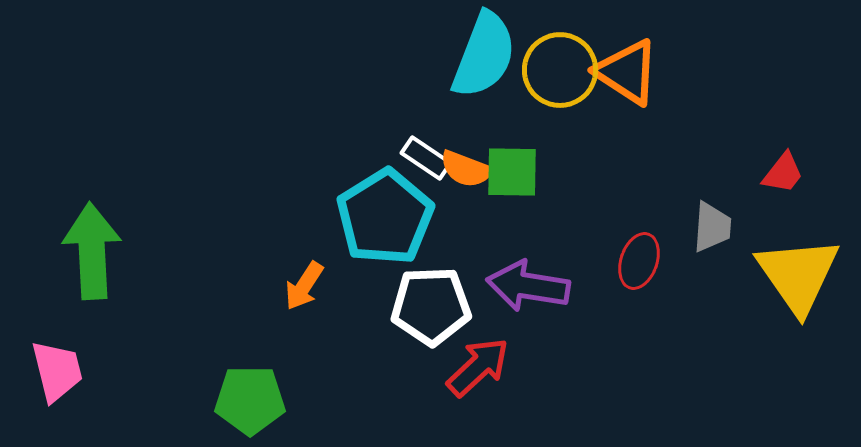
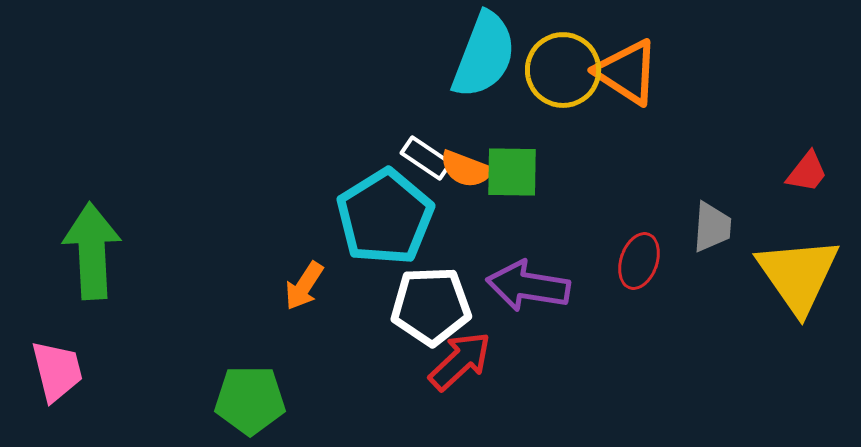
yellow circle: moved 3 px right
red trapezoid: moved 24 px right, 1 px up
red arrow: moved 18 px left, 6 px up
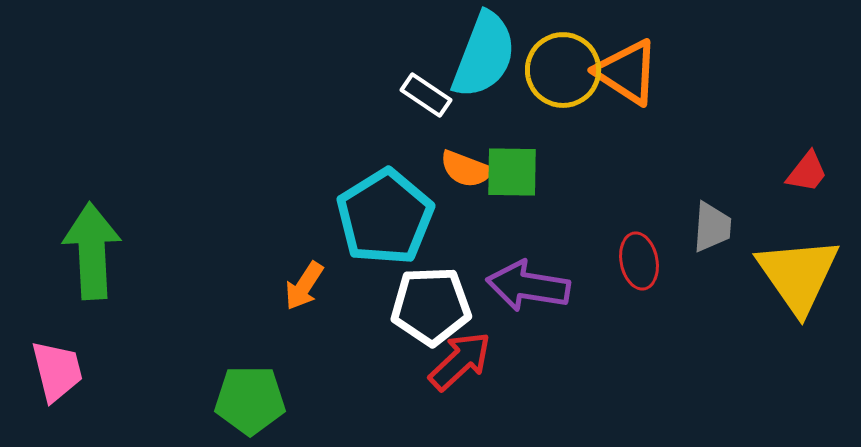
white rectangle: moved 63 px up
red ellipse: rotated 30 degrees counterclockwise
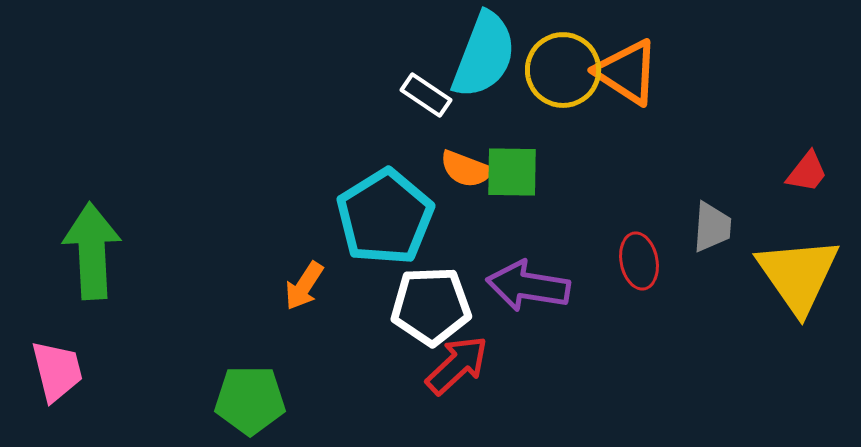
red arrow: moved 3 px left, 4 px down
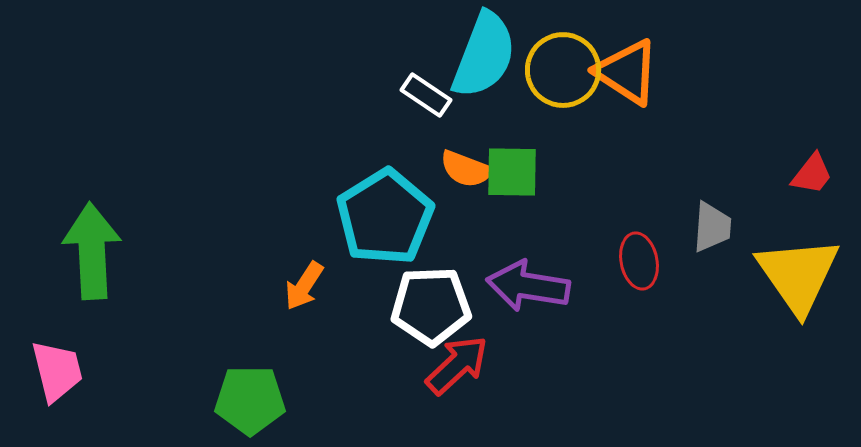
red trapezoid: moved 5 px right, 2 px down
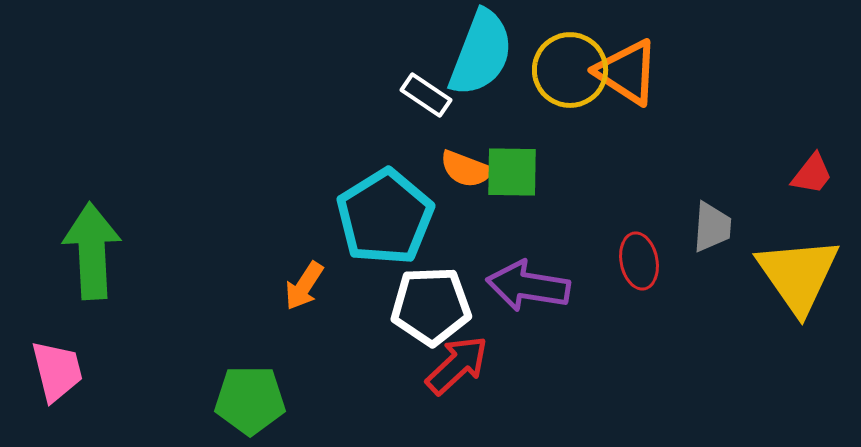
cyan semicircle: moved 3 px left, 2 px up
yellow circle: moved 7 px right
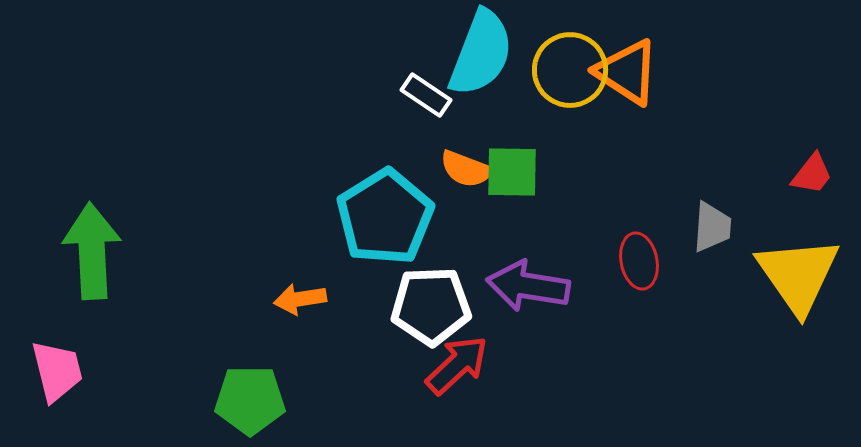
orange arrow: moved 4 px left, 13 px down; rotated 48 degrees clockwise
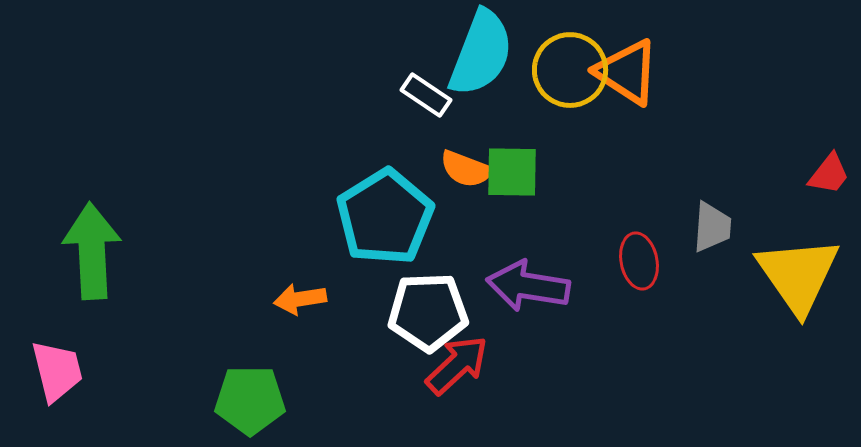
red trapezoid: moved 17 px right
white pentagon: moved 3 px left, 6 px down
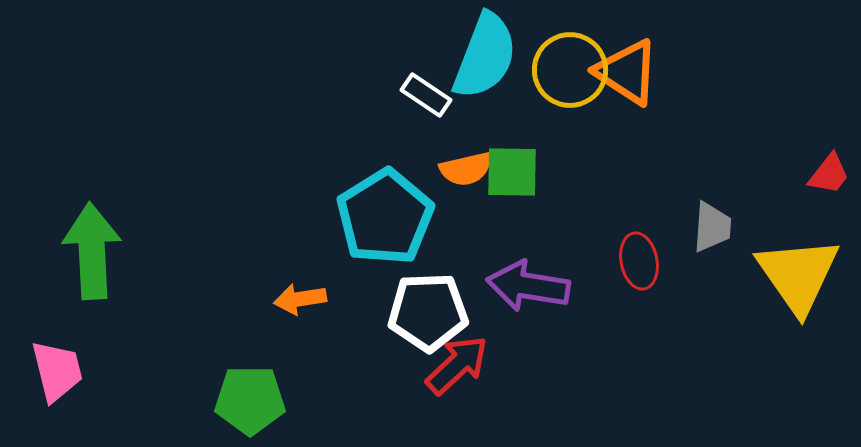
cyan semicircle: moved 4 px right, 3 px down
orange semicircle: rotated 34 degrees counterclockwise
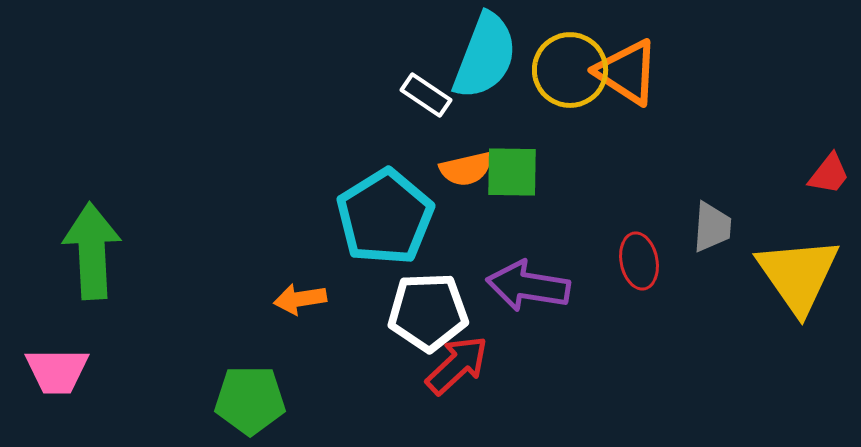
pink trapezoid: rotated 104 degrees clockwise
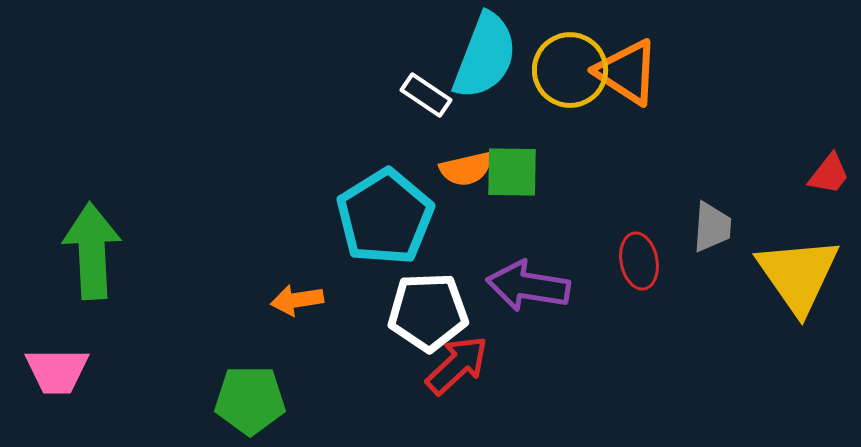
orange arrow: moved 3 px left, 1 px down
